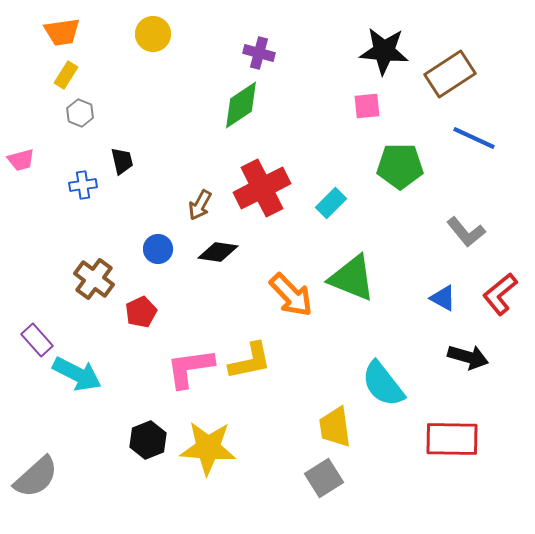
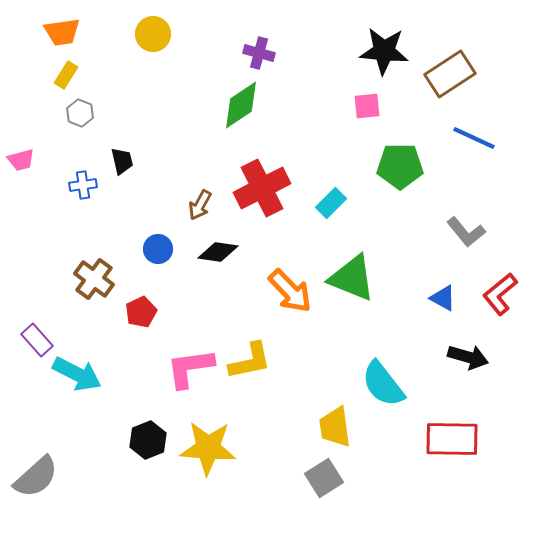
orange arrow: moved 1 px left, 4 px up
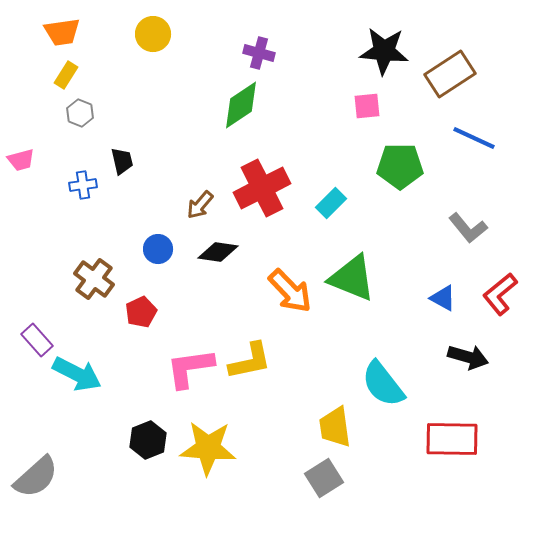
brown arrow: rotated 12 degrees clockwise
gray L-shape: moved 2 px right, 4 px up
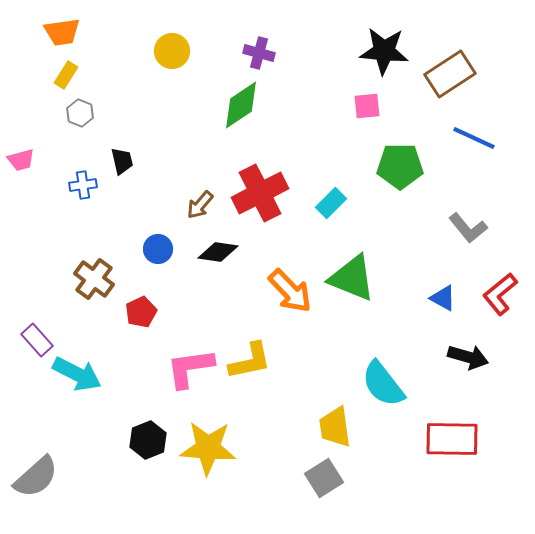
yellow circle: moved 19 px right, 17 px down
red cross: moved 2 px left, 5 px down
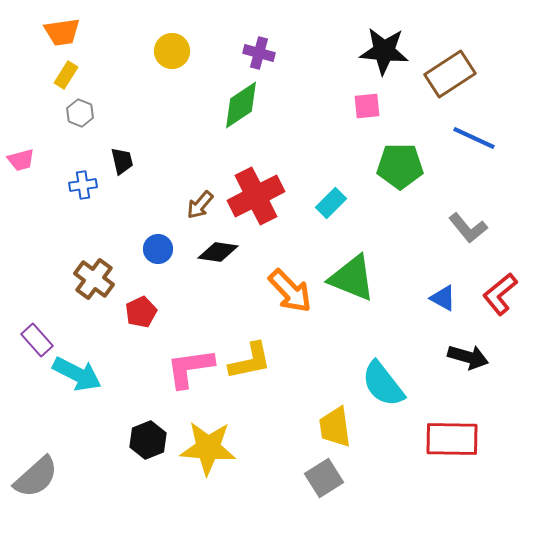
red cross: moved 4 px left, 3 px down
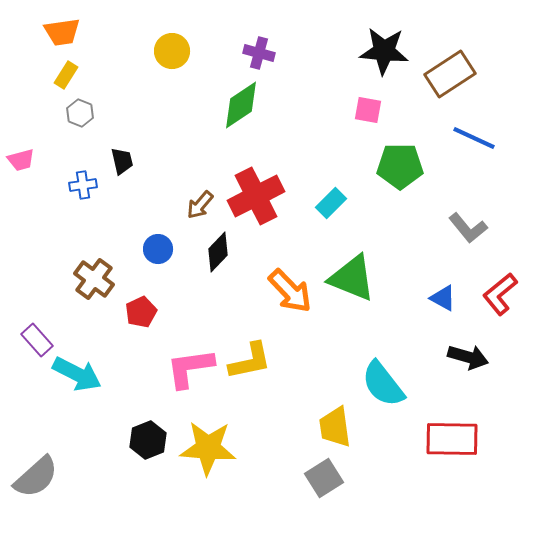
pink square: moved 1 px right, 4 px down; rotated 16 degrees clockwise
black diamond: rotated 54 degrees counterclockwise
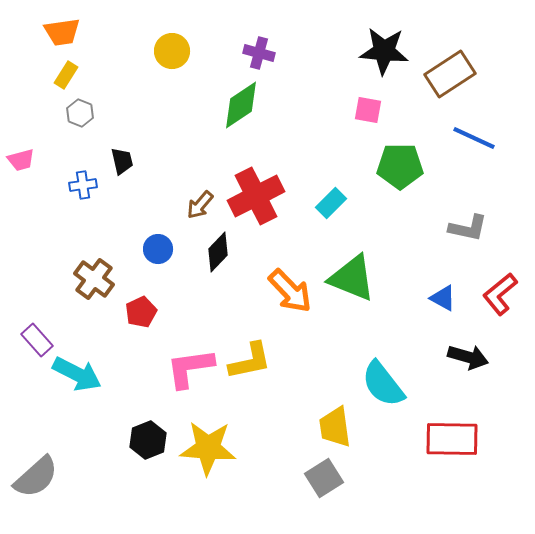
gray L-shape: rotated 39 degrees counterclockwise
